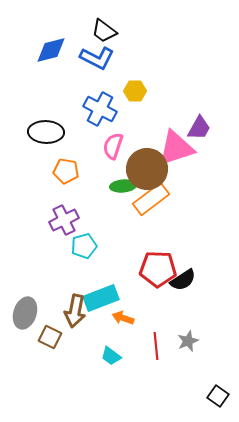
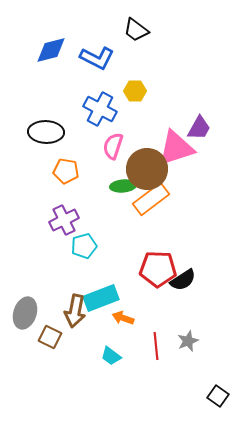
black trapezoid: moved 32 px right, 1 px up
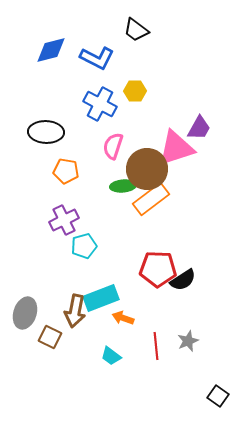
blue cross: moved 5 px up
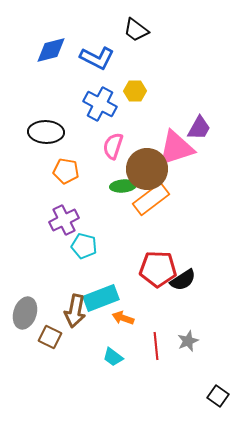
cyan pentagon: rotated 30 degrees clockwise
cyan trapezoid: moved 2 px right, 1 px down
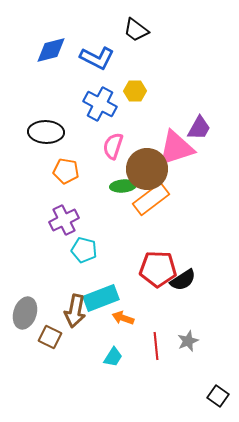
cyan pentagon: moved 4 px down
cyan trapezoid: rotated 95 degrees counterclockwise
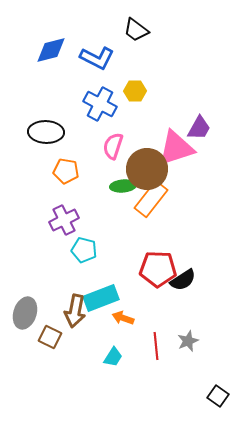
orange rectangle: rotated 15 degrees counterclockwise
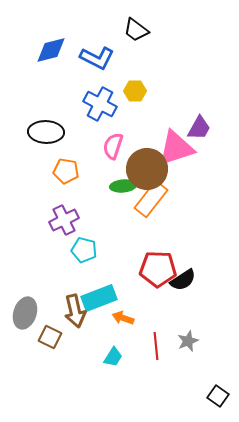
cyan rectangle: moved 2 px left
brown arrow: rotated 24 degrees counterclockwise
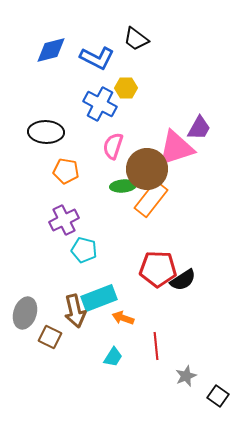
black trapezoid: moved 9 px down
yellow hexagon: moved 9 px left, 3 px up
gray star: moved 2 px left, 35 px down
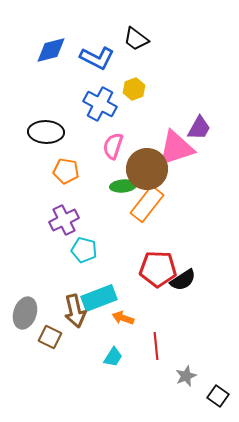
yellow hexagon: moved 8 px right, 1 px down; rotated 20 degrees counterclockwise
orange rectangle: moved 4 px left, 5 px down
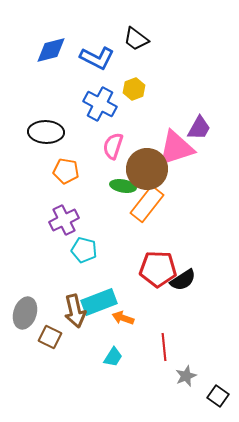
green ellipse: rotated 15 degrees clockwise
cyan rectangle: moved 4 px down
red line: moved 8 px right, 1 px down
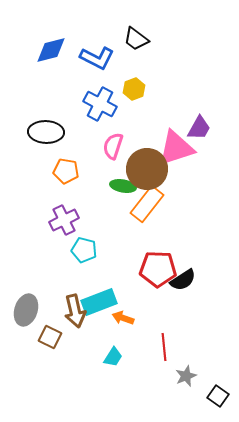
gray ellipse: moved 1 px right, 3 px up
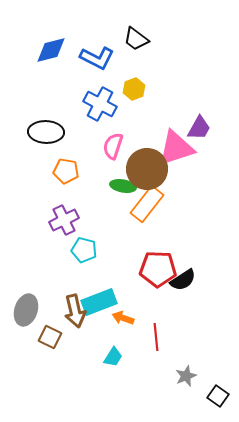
red line: moved 8 px left, 10 px up
